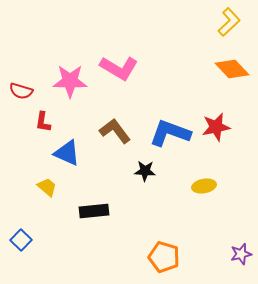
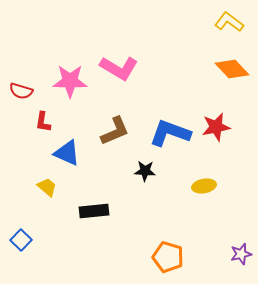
yellow L-shape: rotated 100 degrees counterclockwise
brown L-shape: rotated 104 degrees clockwise
orange pentagon: moved 4 px right
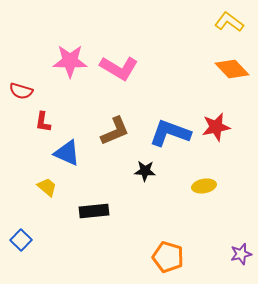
pink star: moved 20 px up
